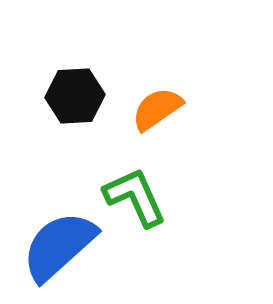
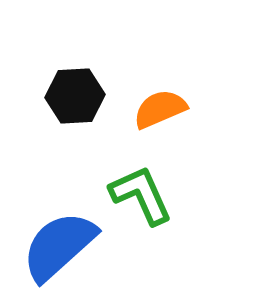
orange semicircle: moved 3 px right; rotated 12 degrees clockwise
green L-shape: moved 6 px right, 2 px up
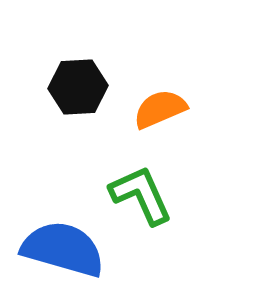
black hexagon: moved 3 px right, 9 px up
blue semicircle: moved 4 px right, 3 px down; rotated 58 degrees clockwise
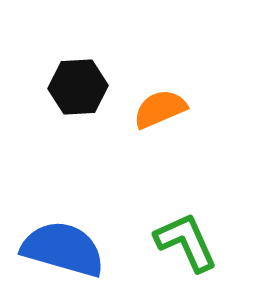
green L-shape: moved 45 px right, 47 px down
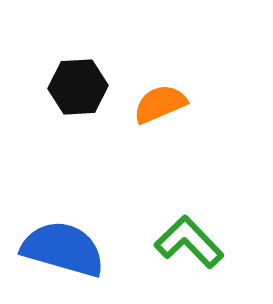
orange semicircle: moved 5 px up
green L-shape: moved 3 px right; rotated 20 degrees counterclockwise
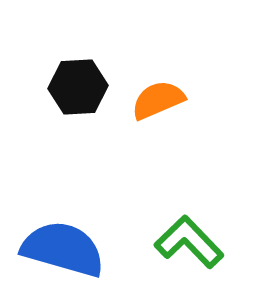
orange semicircle: moved 2 px left, 4 px up
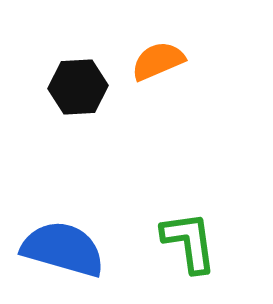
orange semicircle: moved 39 px up
green L-shape: rotated 36 degrees clockwise
